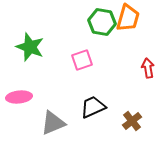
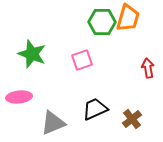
green hexagon: rotated 8 degrees counterclockwise
green star: moved 2 px right, 7 px down
black trapezoid: moved 2 px right, 2 px down
brown cross: moved 2 px up
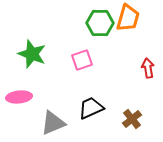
green hexagon: moved 2 px left, 1 px down
black trapezoid: moved 4 px left, 1 px up
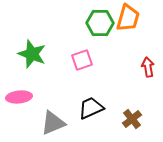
red arrow: moved 1 px up
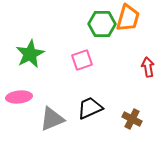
green hexagon: moved 2 px right, 1 px down
green star: moved 2 px left; rotated 24 degrees clockwise
black trapezoid: moved 1 px left
brown cross: rotated 24 degrees counterclockwise
gray triangle: moved 1 px left, 4 px up
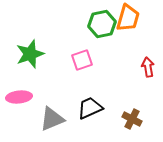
green hexagon: rotated 12 degrees counterclockwise
green star: rotated 8 degrees clockwise
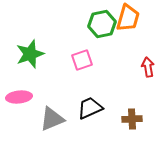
brown cross: rotated 30 degrees counterclockwise
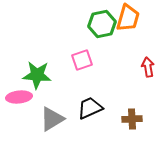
green star: moved 7 px right, 21 px down; rotated 24 degrees clockwise
gray triangle: rotated 8 degrees counterclockwise
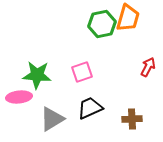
pink square: moved 12 px down
red arrow: rotated 36 degrees clockwise
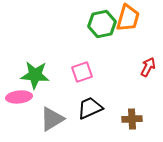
green star: moved 2 px left
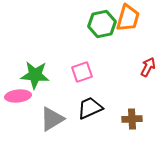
pink ellipse: moved 1 px left, 1 px up
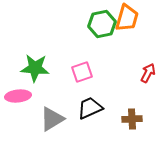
orange trapezoid: moved 1 px left
red arrow: moved 6 px down
green star: moved 7 px up
